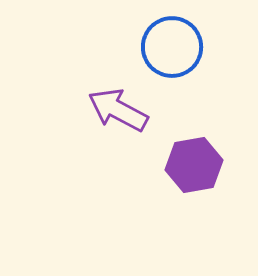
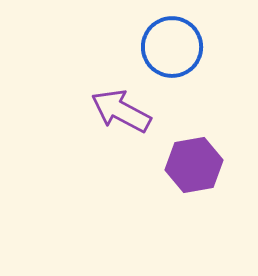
purple arrow: moved 3 px right, 1 px down
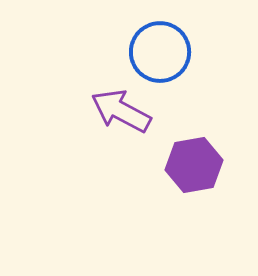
blue circle: moved 12 px left, 5 px down
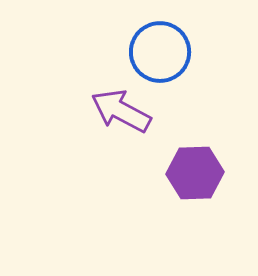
purple hexagon: moved 1 px right, 8 px down; rotated 8 degrees clockwise
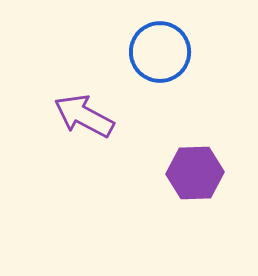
purple arrow: moved 37 px left, 5 px down
